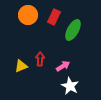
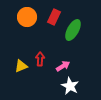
orange circle: moved 1 px left, 2 px down
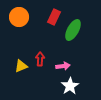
orange circle: moved 8 px left
pink arrow: rotated 24 degrees clockwise
white star: rotated 12 degrees clockwise
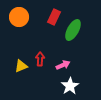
pink arrow: moved 1 px up; rotated 16 degrees counterclockwise
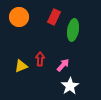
green ellipse: rotated 20 degrees counterclockwise
pink arrow: rotated 24 degrees counterclockwise
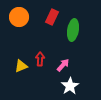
red rectangle: moved 2 px left
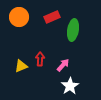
red rectangle: rotated 42 degrees clockwise
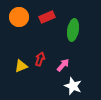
red rectangle: moved 5 px left
red arrow: rotated 16 degrees clockwise
white star: moved 3 px right; rotated 18 degrees counterclockwise
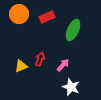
orange circle: moved 3 px up
green ellipse: rotated 15 degrees clockwise
white star: moved 2 px left, 1 px down
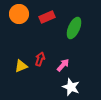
green ellipse: moved 1 px right, 2 px up
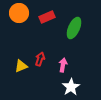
orange circle: moved 1 px up
pink arrow: rotated 32 degrees counterclockwise
white star: rotated 18 degrees clockwise
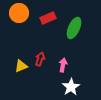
red rectangle: moved 1 px right, 1 px down
